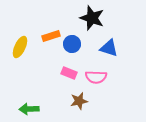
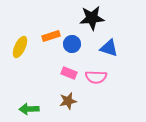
black star: rotated 25 degrees counterclockwise
brown star: moved 11 px left
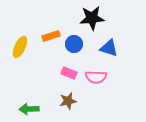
blue circle: moved 2 px right
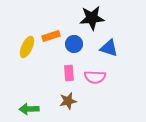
yellow ellipse: moved 7 px right
pink rectangle: rotated 63 degrees clockwise
pink semicircle: moved 1 px left
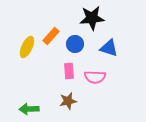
orange rectangle: rotated 30 degrees counterclockwise
blue circle: moved 1 px right
pink rectangle: moved 2 px up
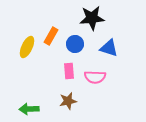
orange rectangle: rotated 12 degrees counterclockwise
